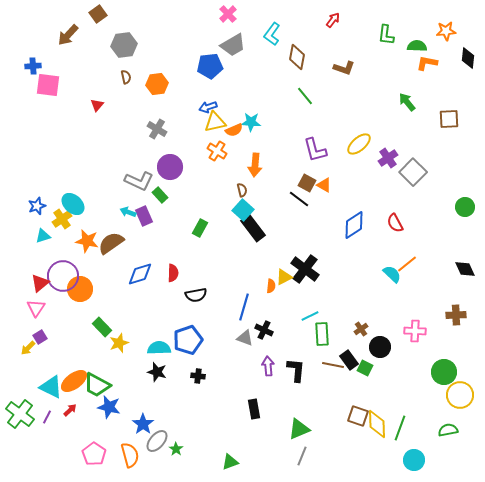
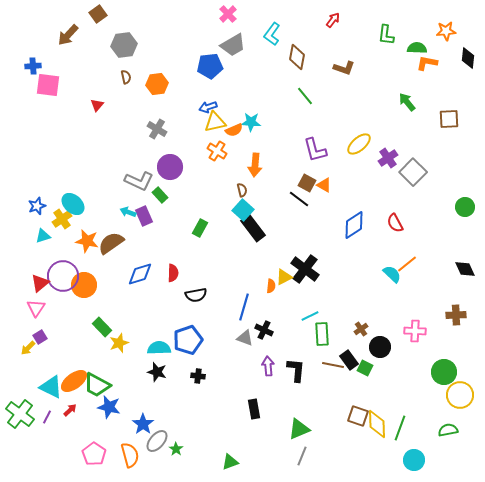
green semicircle at (417, 46): moved 2 px down
orange circle at (80, 289): moved 4 px right, 4 px up
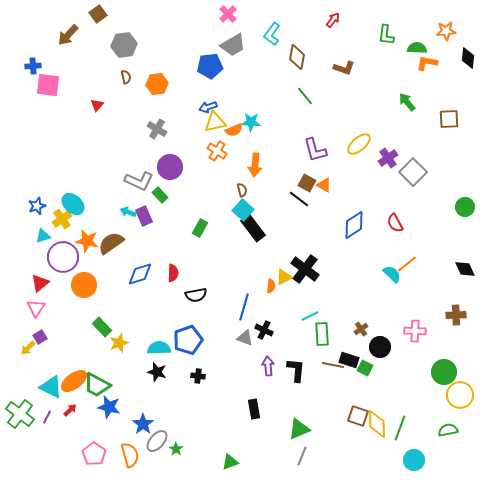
purple circle at (63, 276): moved 19 px up
black rectangle at (349, 360): rotated 36 degrees counterclockwise
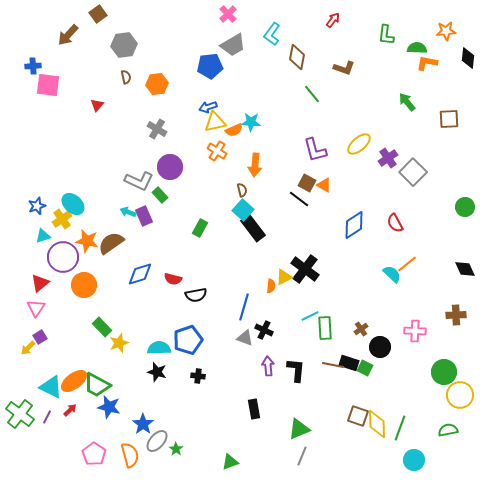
green line at (305, 96): moved 7 px right, 2 px up
red semicircle at (173, 273): moved 6 px down; rotated 102 degrees clockwise
green rectangle at (322, 334): moved 3 px right, 6 px up
black rectangle at (349, 360): moved 3 px down
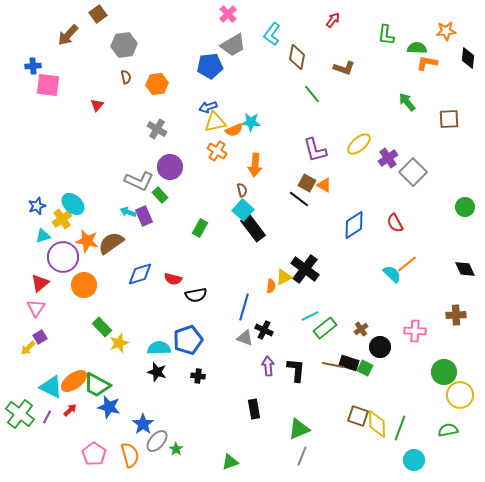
green rectangle at (325, 328): rotated 55 degrees clockwise
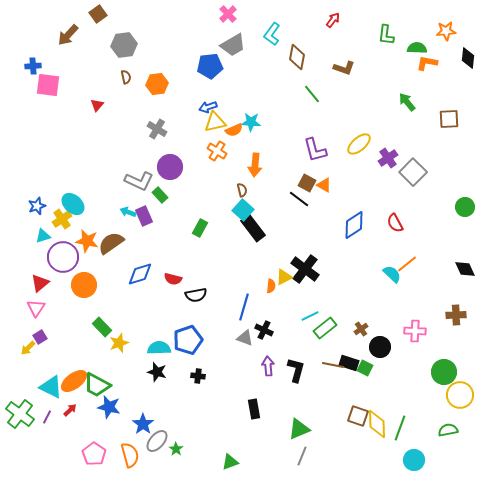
black L-shape at (296, 370): rotated 10 degrees clockwise
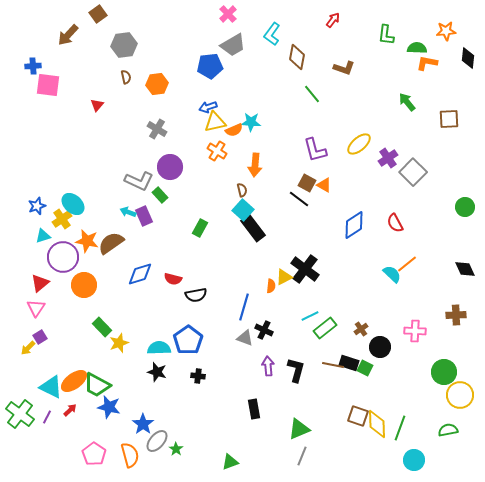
blue pentagon at (188, 340): rotated 16 degrees counterclockwise
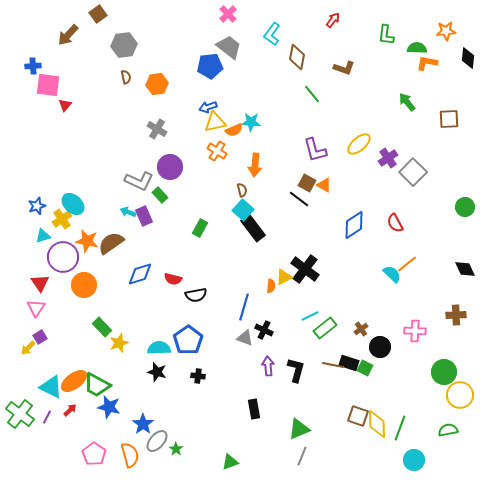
gray trapezoid at (233, 45): moved 4 px left, 2 px down; rotated 112 degrees counterclockwise
red triangle at (97, 105): moved 32 px left
red triangle at (40, 283): rotated 24 degrees counterclockwise
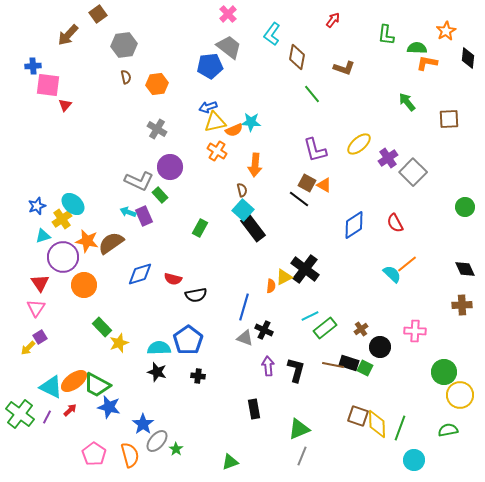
orange star at (446, 31): rotated 24 degrees counterclockwise
brown cross at (456, 315): moved 6 px right, 10 px up
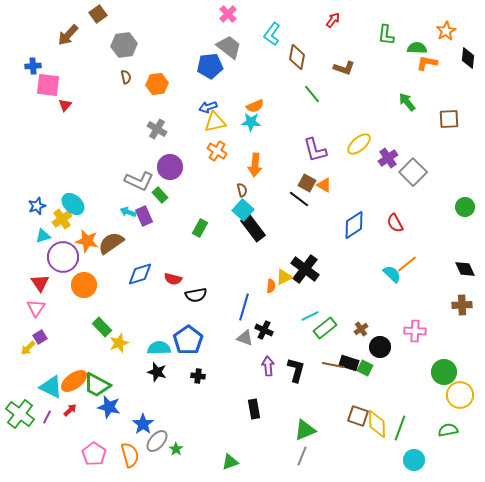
orange semicircle at (234, 130): moved 21 px right, 24 px up
green triangle at (299, 429): moved 6 px right, 1 px down
